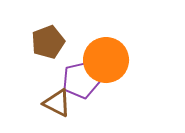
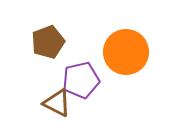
orange circle: moved 20 px right, 8 px up
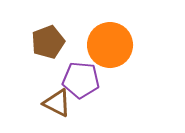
orange circle: moved 16 px left, 7 px up
purple pentagon: rotated 18 degrees clockwise
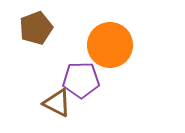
brown pentagon: moved 12 px left, 14 px up
purple pentagon: rotated 6 degrees counterclockwise
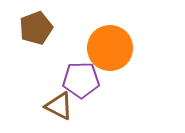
orange circle: moved 3 px down
brown triangle: moved 2 px right, 3 px down
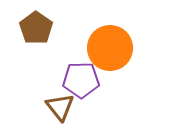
brown pentagon: rotated 16 degrees counterclockwise
brown triangle: moved 1 px right, 1 px down; rotated 24 degrees clockwise
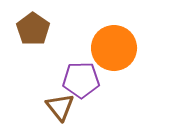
brown pentagon: moved 3 px left, 1 px down
orange circle: moved 4 px right
